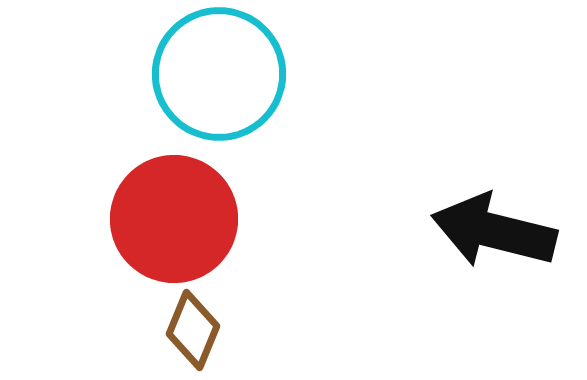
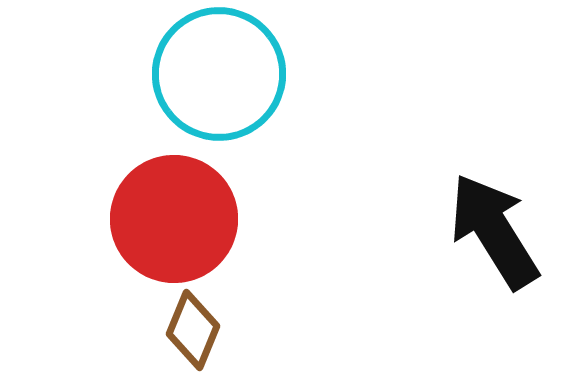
black arrow: rotated 44 degrees clockwise
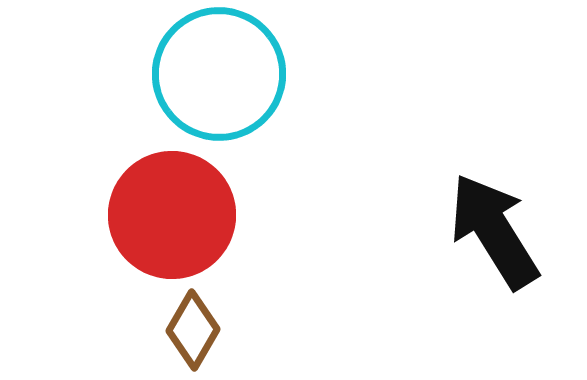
red circle: moved 2 px left, 4 px up
brown diamond: rotated 8 degrees clockwise
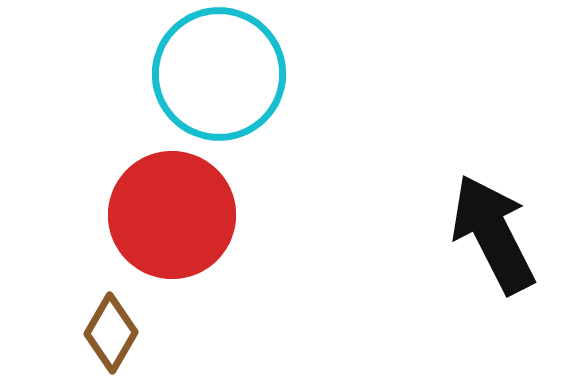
black arrow: moved 1 px left, 3 px down; rotated 5 degrees clockwise
brown diamond: moved 82 px left, 3 px down
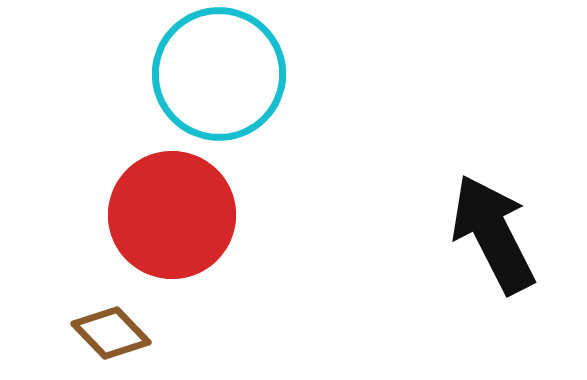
brown diamond: rotated 74 degrees counterclockwise
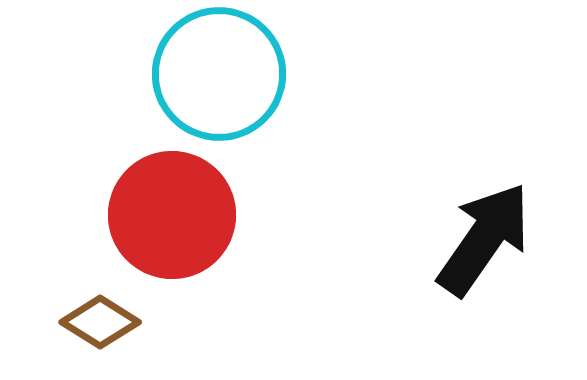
black arrow: moved 9 px left, 5 px down; rotated 62 degrees clockwise
brown diamond: moved 11 px left, 11 px up; rotated 14 degrees counterclockwise
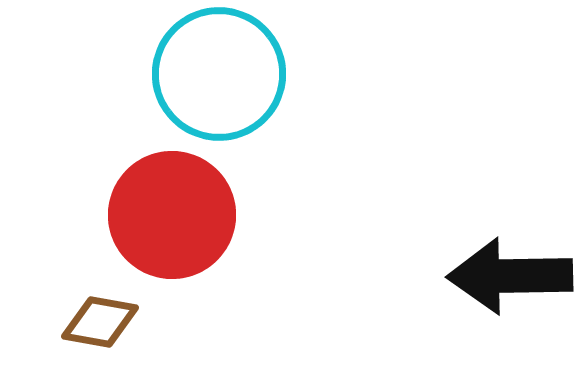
black arrow: moved 26 px right, 37 px down; rotated 126 degrees counterclockwise
brown diamond: rotated 22 degrees counterclockwise
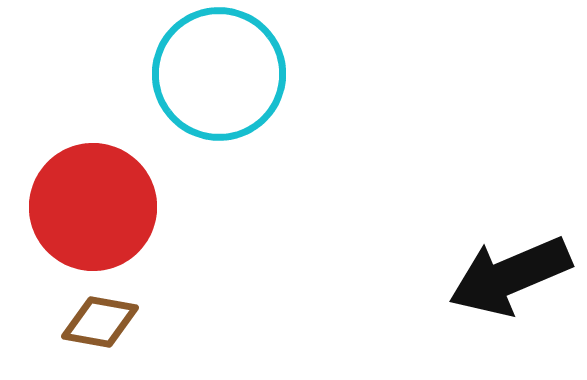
red circle: moved 79 px left, 8 px up
black arrow: rotated 22 degrees counterclockwise
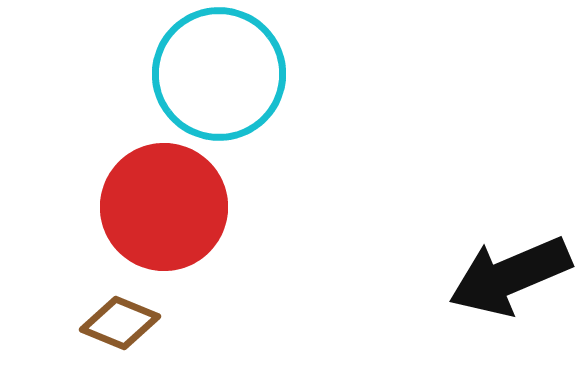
red circle: moved 71 px right
brown diamond: moved 20 px right, 1 px down; rotated 12 degrees clockwise
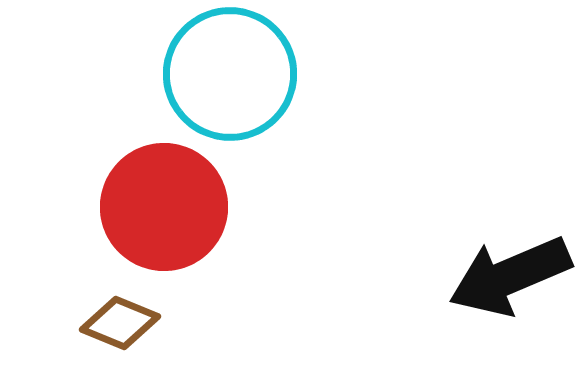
cyan circle: moved 11 px right
